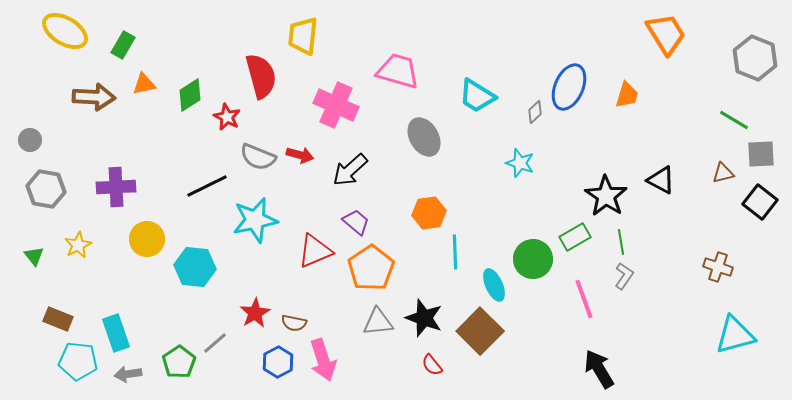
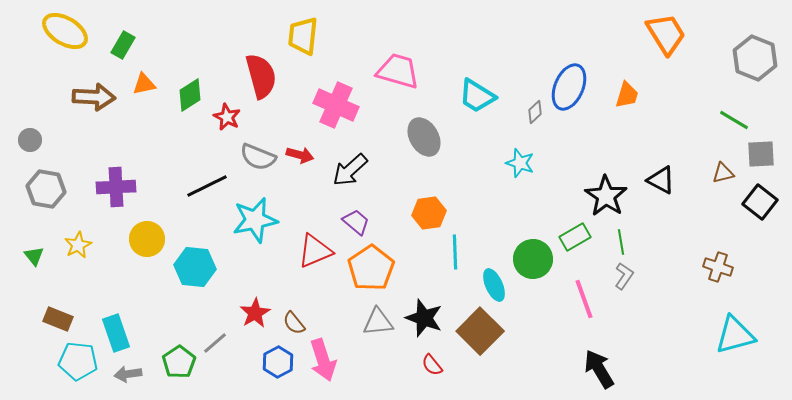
brown semicircle at (294, 323): rotated 40 degrees clockwise
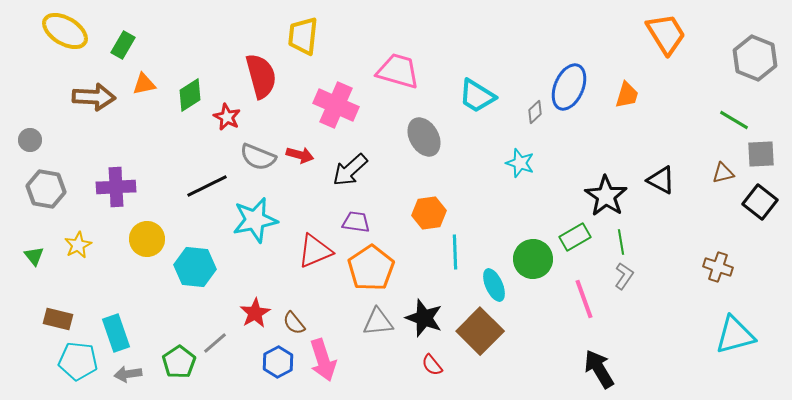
purple trapezoid at (356, 222): rotated 32 degrees counterclockwise
brown rectangle at (58, 319): rotated 8 degrees counterclockwise
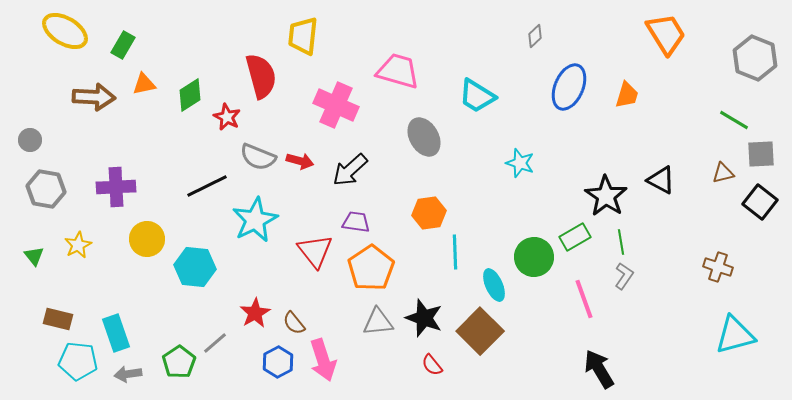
gray diamond at (535, 112): moved 76 px up
red arrow at (300, 155): moved 6 px down
cyan star at (255, 220): rotated 15 degrees counterclockwise
red triangle at (315, 251): rotated 45 degrees counterclockwise
green circle at (533, 259): moved 1 px right, 2 px up
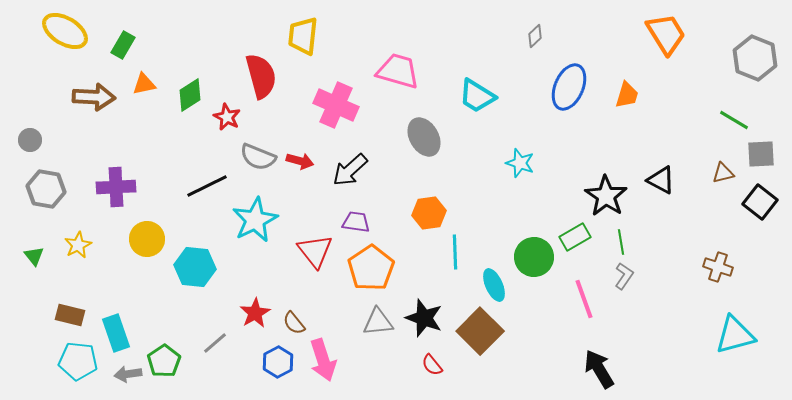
brown rectangle at (58, 319): moved 12 px right, 4 px up
green pentagon at (179, 362): moved 15 px left, 1 px up
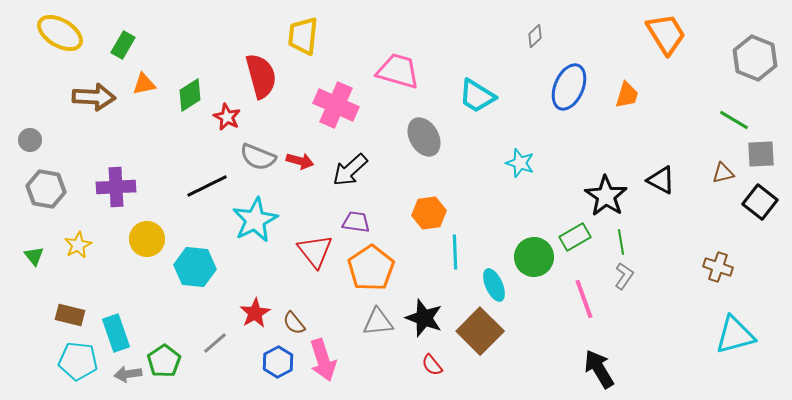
yellow ellipse at (65, 31): moved 5 px left, 2 px down
